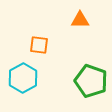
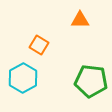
orange square: rotated 24 degrees clockwise
green pentagon: rotated 12 degrees counterclockwise
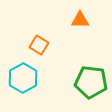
green pentagon: moved 1 px down
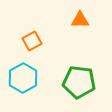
orange square: moved 7 px left, 4 px up; rotated 30 degrees clockwise
green pentagon: moved 12 px left
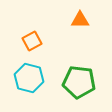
cyan hexagon: moved 6 px right; rotated 16 degrees counterclockwise
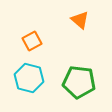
orange triangle: rotated 42 degrees clockwise
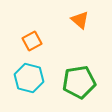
green pentagon: rotated 16 degrees counterclockwise
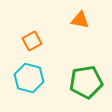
orange triangle: rotated 30 degrees counterclockwise
green pentagon: moved 7 px right
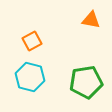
orange triangle: moved 11 px right
cyan hexagon: moved 1 px right, 1 px up
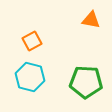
green pentagon: rotated 12 degrees clockwise
